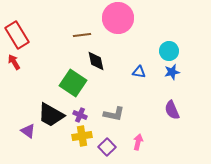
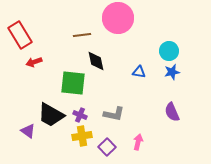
red rectangle: moved 3 px right
red arrow: moved 20 px right; rotated 77 degrees counterclockwise
green square: rotated 28 degrees counterclockwise
purple semicircle: moved 2 px down
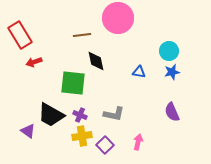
purple square: moved 2 px left, 2 px up
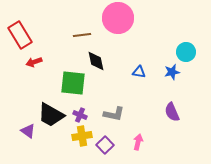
cyan circle: moved 17 px right, 1 px down
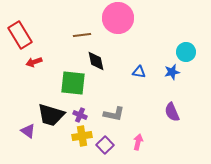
black trapezoid: rotated 12 degrees counterclockwise
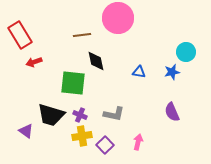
purple triangle: moved 2 px left
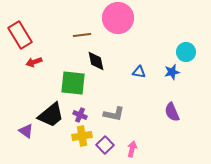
black trapezoid: rotated 56 degrees counterclockwise
pink arrow: moved 6 px left, 7 px down
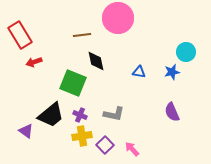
green square: rotated 16 degrees clockwise
pink arrow: rotated 56 degrees counterclockwise
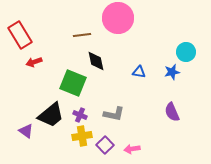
pink arrow: rotated 56 degrees counterclockwise
